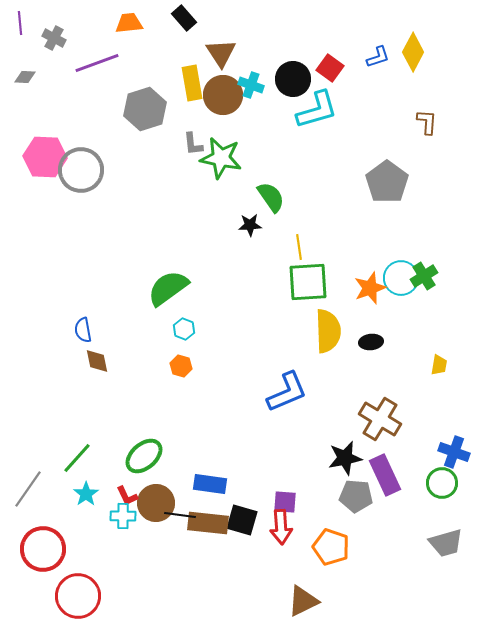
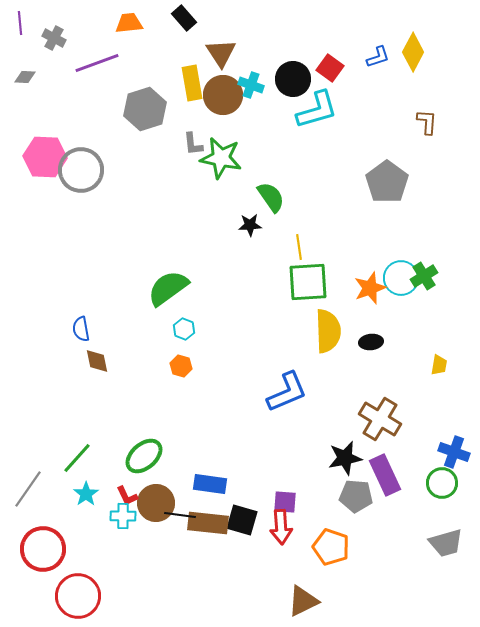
blue semicircle at (83, 330): moved 2 px left, 1 px up
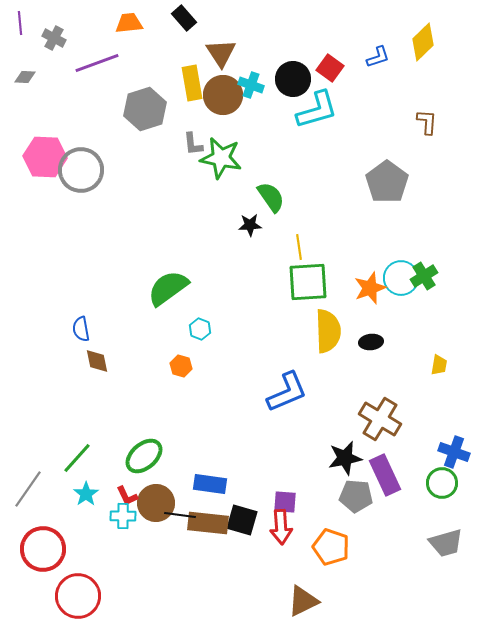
yellow diamond at (413, 52): moved 10 px right, 10 px up; rotated 18 degrees clockwise
cyan hexagon at (184, 329): moved 16 px right
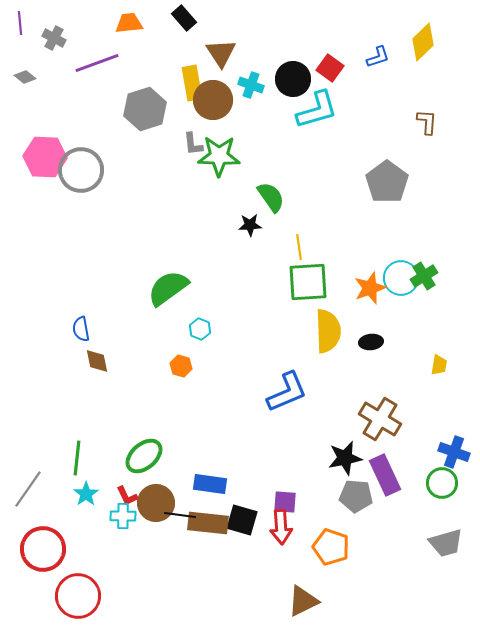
gray diamond at (25, 77): rotated 35 degrees clockwise
brown circle at (223, 95): moved 10 px left, 5 px down
green star at (221, 158): moved 2 px left, 2 px up; rotated 9 degrees counterclockwise
green line at (77, 458): rotated 36 degrees counterclockwise
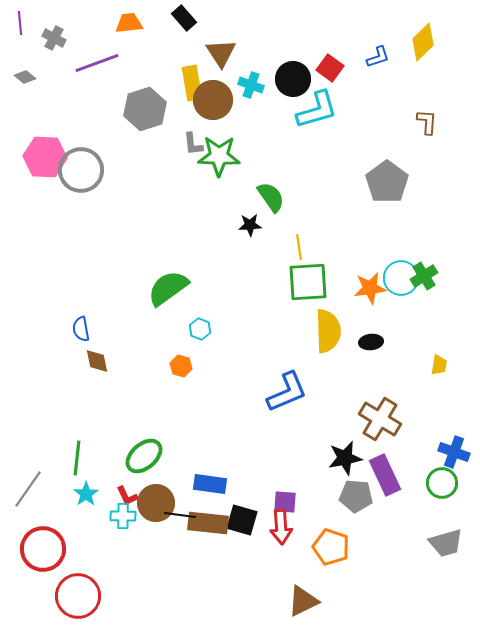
orange star at (370, 288): rotated 12 degrees clockwise
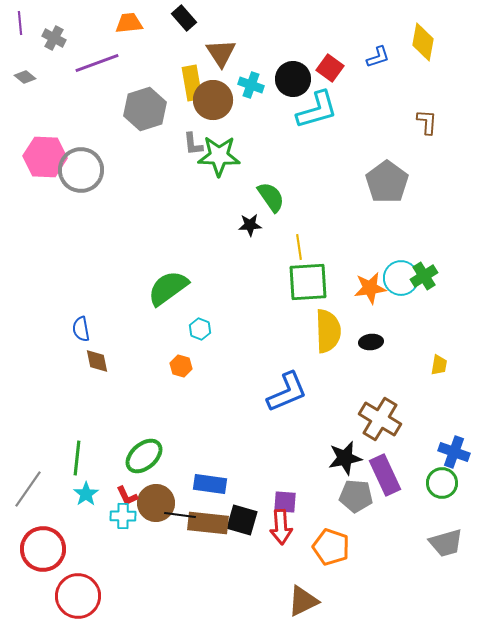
yellow diamond at (423, 42): rotated 36 degrees counterclockwise
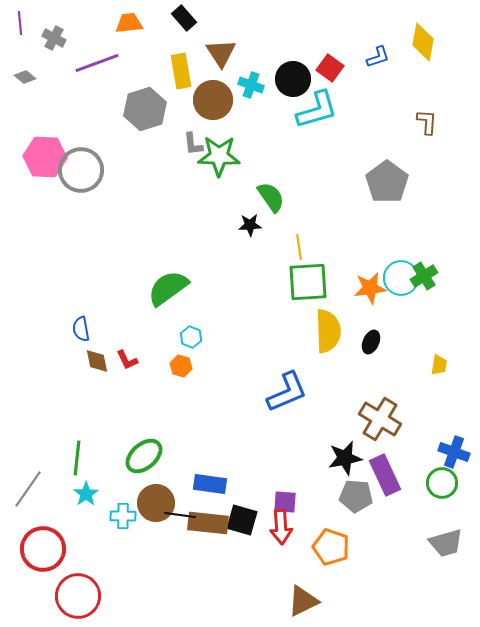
yellow rectangle at (192, 83): moved 11 px left, 12 px up
cyan hexagon at (200, 329): moved 9 px left, 8 px down
black ellipse at (371, 342): rotated 60 degrees counterclockwise
red L-shape at (127, 496): moved 136 px up
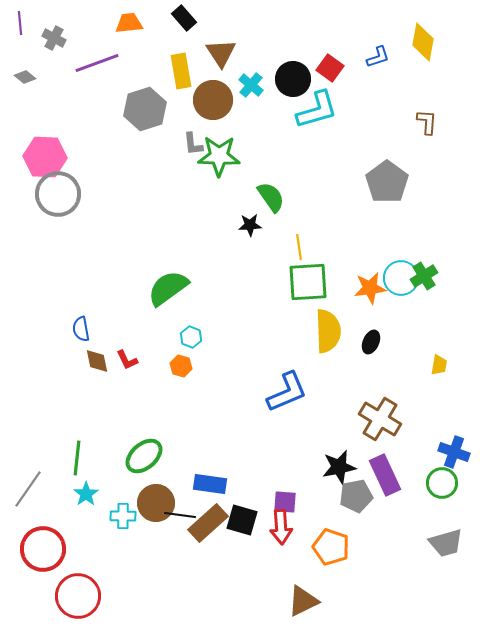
cyan cross at (251, 85): rotated 20 degrees clockwise
gray circle at (81, 170): moved 23 px left, 24 px down
black star at (345, 458): moved 6 px left, 9 px down
gray pentagon at (356, 496): rotated 16 degrees counterclockwise
brown rectangle at (208, 523): rotated 48 degrees counterclockwise
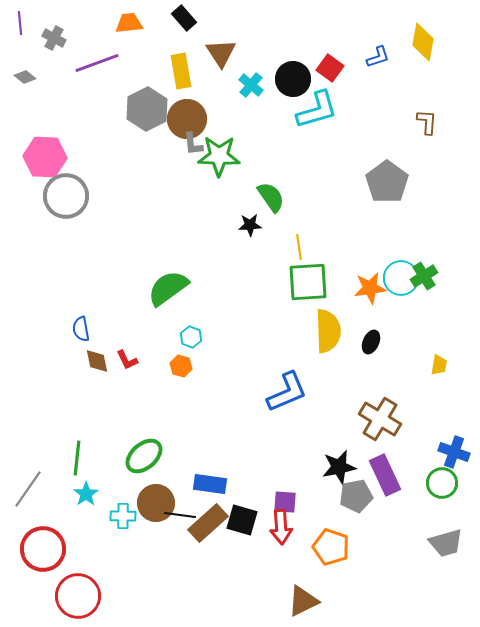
brown circle at (213, 100): moved 26 px left, 19 px down
gray hexagon at (145, 109): moved 2 px right; rotated 9 degrees counterclockwise
gray circle at (58, 194): moved 8 px right, 2 px down
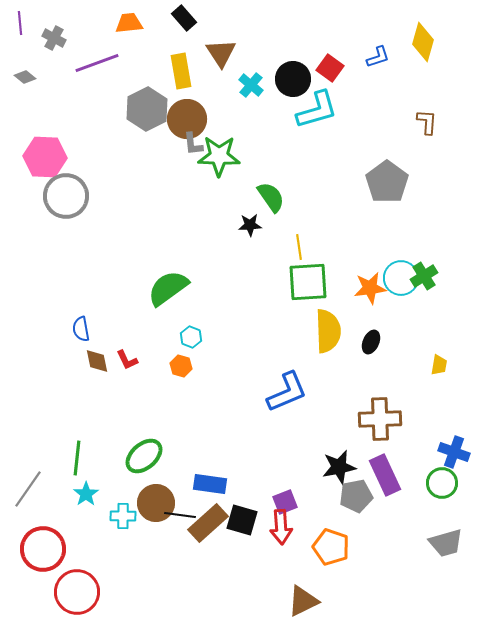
yellow diamond at (423, 42): rotated 6 degrees clockwise
brown cross at (380, 419): rotated 33 degrees counterclockwise
purple square at (285, 502): rotated 25 degrees counterclockwise
red circle at (78, 596): moved 1 px left, 4 px up
